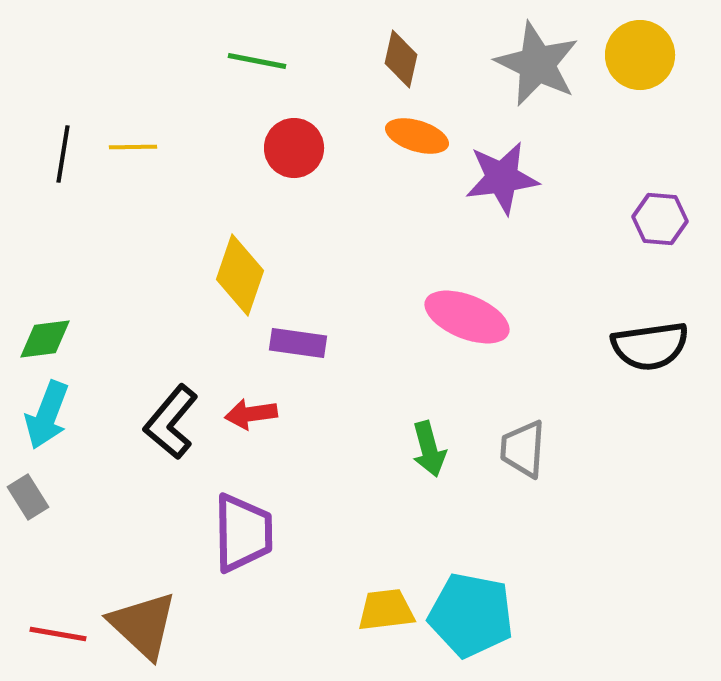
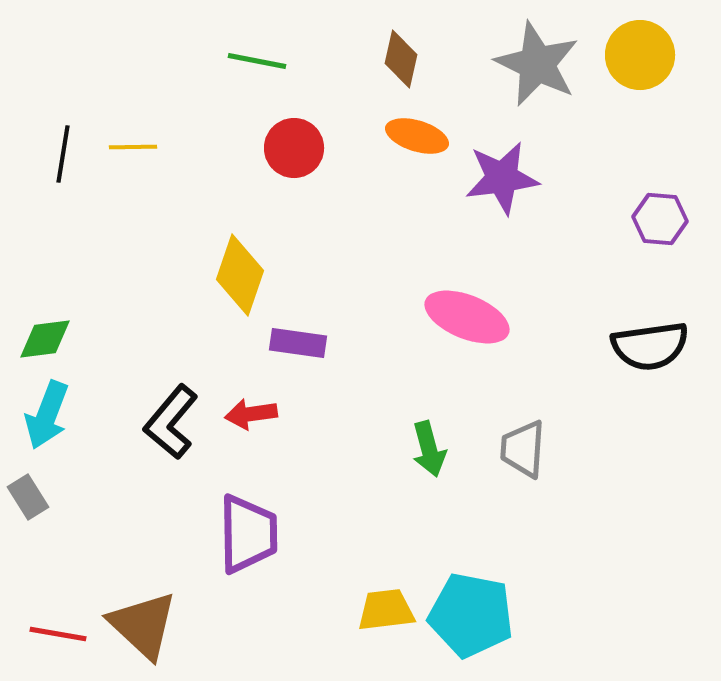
purple trapezoid: moved 5 px right, 1 px down
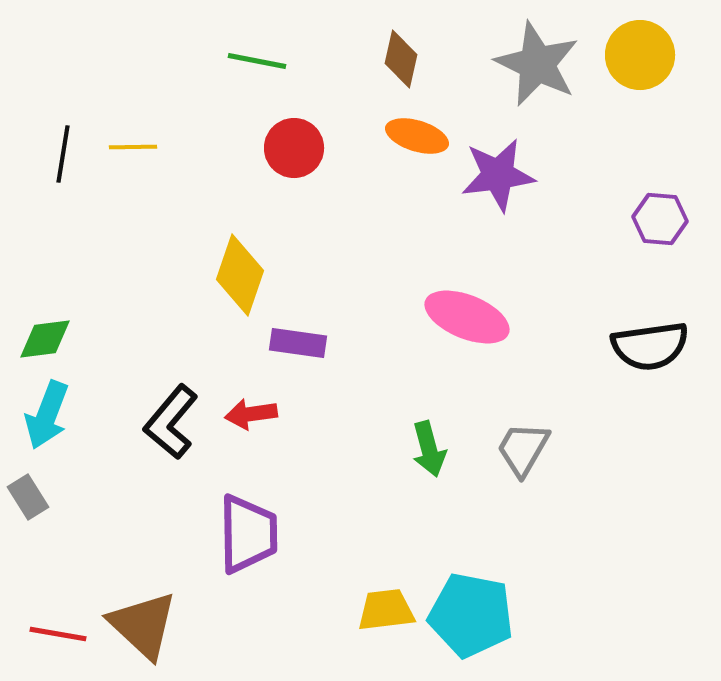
purple star: moved 4 px left, 3 px up
gray trapezoid: rotated 26 degrees clockwise
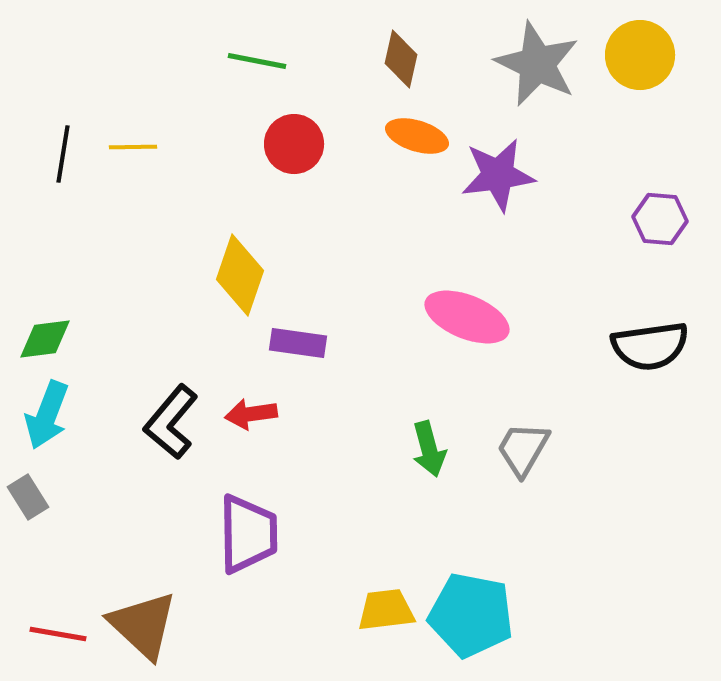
red circle: moved 4 px up
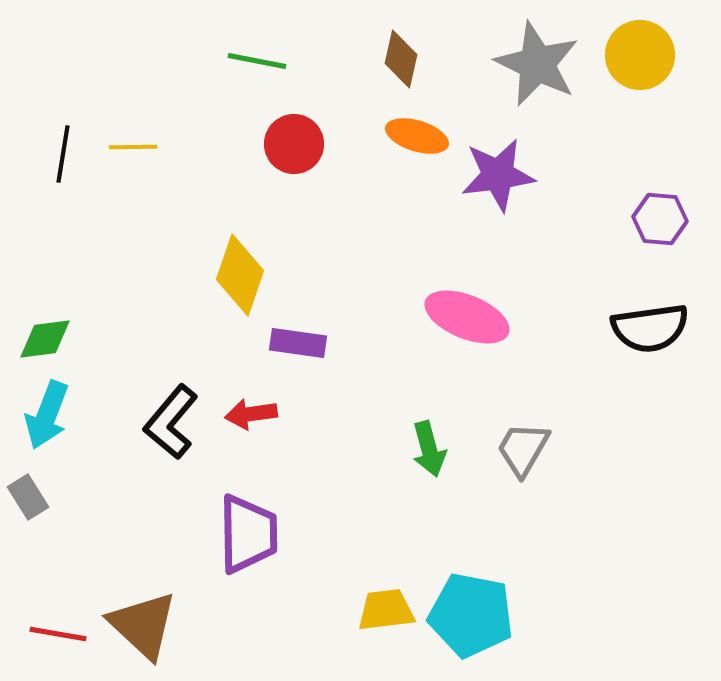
black semicircle: moved 18 px up
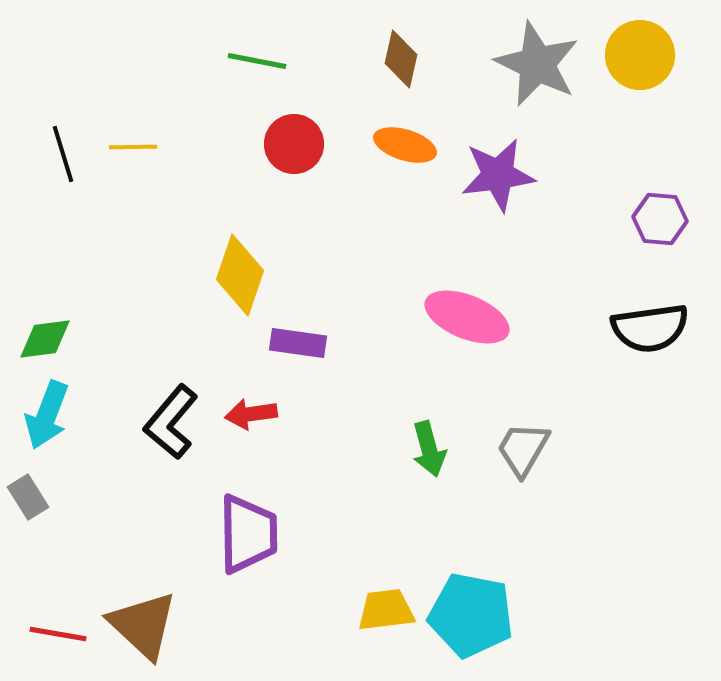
orange ellipse: moved 12 px left, 9 px down
black line: rotated 26 degrees counterclockwise
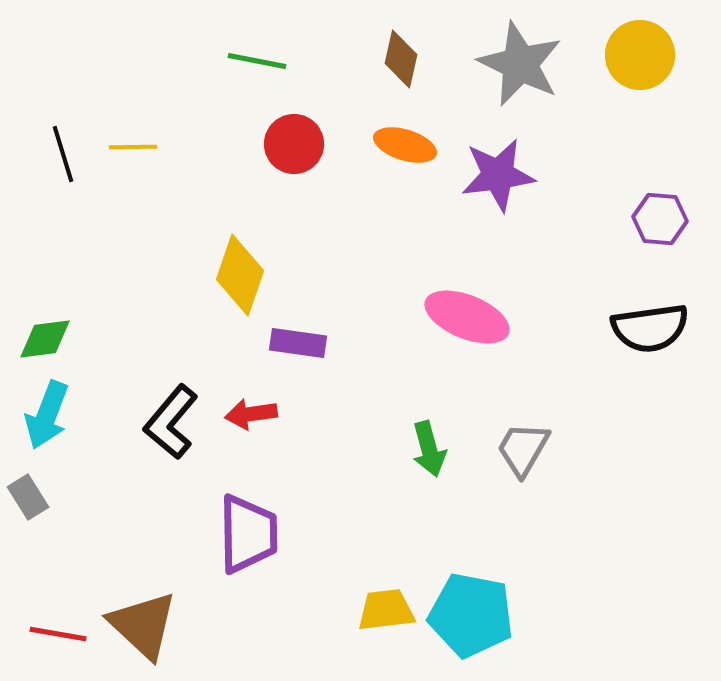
gray star: moved 17 px left
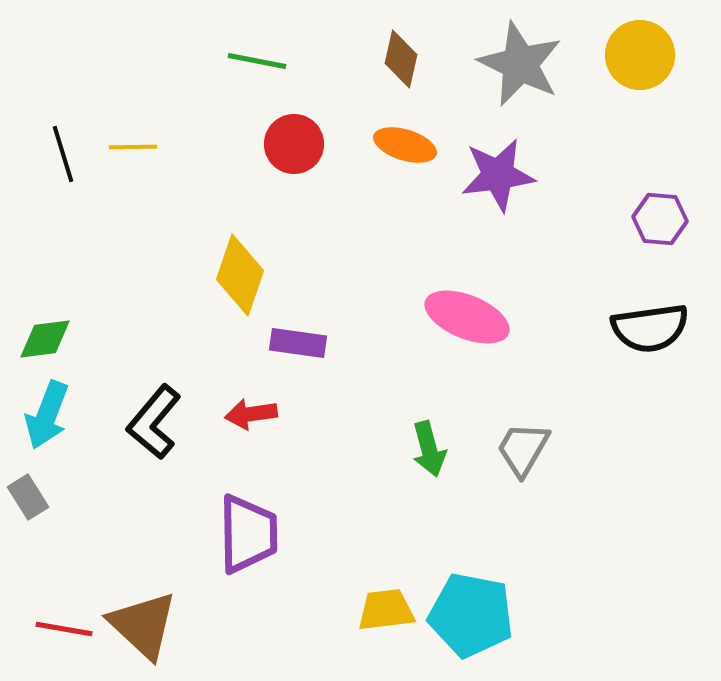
black L-shape: moved 17 px left
red line: moved 6 px right, 5 px up
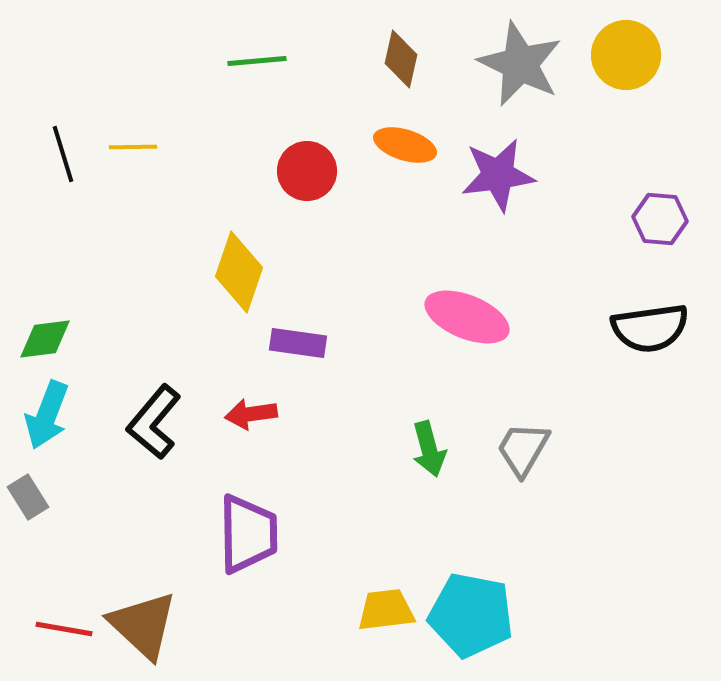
yellow circle: moved 14 px left
green line: rotated 16 degrees counterclockwise
red circle: moved 13 px right, 27 px down
yellow diamond: moved 1 px left, 3 px up
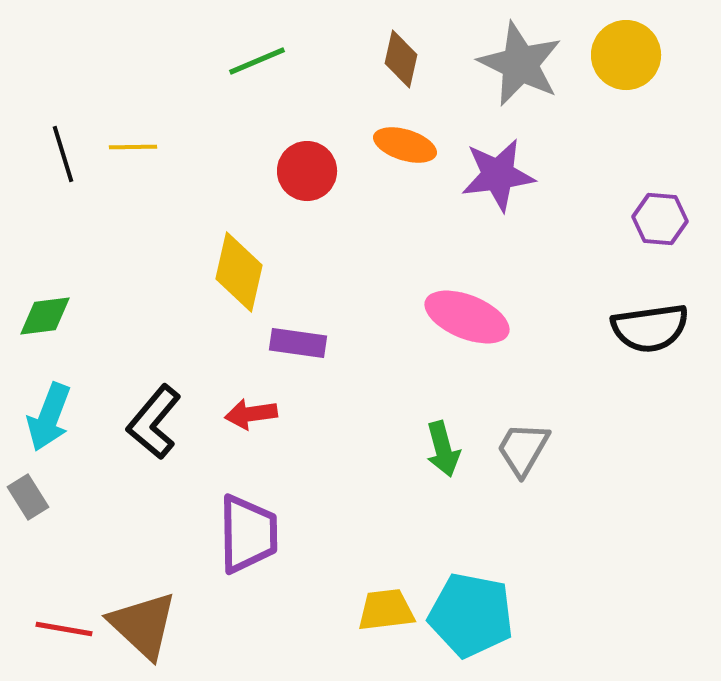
green line: rotated 18 degrees counterclockwise
yellow diamond: rotated 6 degrees counterclockwise
green diamond: moved 23 px up
cyan arrow: moved 2 px right, 2 px down
green arrow: moved 14 px right
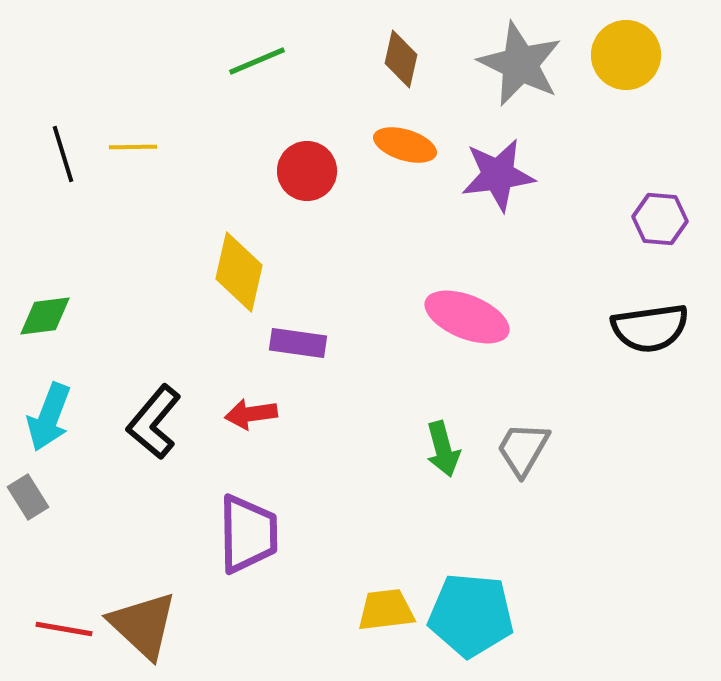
cyan pentagon: rotated 6 degrees counterclockwise
